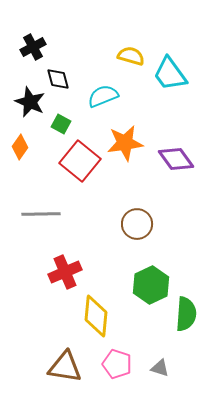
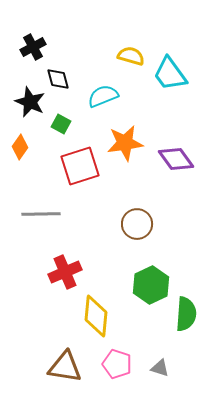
red square: moved 5 px down; rotated 33 degrees clockwise
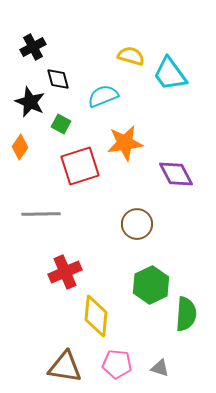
purple diamond: moved 15 px down; rotated 9 degrees clockwise
pink pentagon: rotated 12 degrees counterclockwise
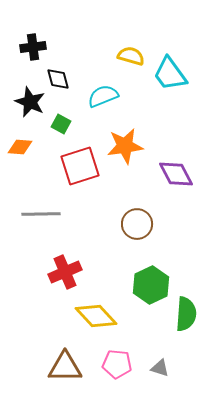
black cross: rotated 20 degrees clockwise
orange star: moved 3 px down
orange diamond: rotated 60 degrees clockwise
yellow diamond: rotated 48 degrees counterclockwise
brown triangle: rotated 9 degrees counterclockwise
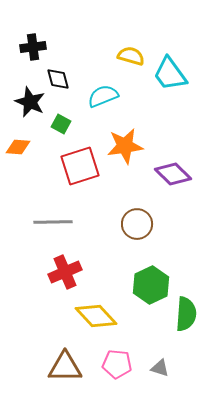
orange diamond: moved 2 px left
purple diamond: moved 3 px left; rotated 18 degrees counterclockwise
gray line: moved 12 px right, 8 px down
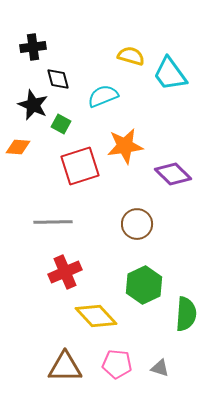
black star: moved 3 px right, 3 px down
green hexagon: moved 7 px left
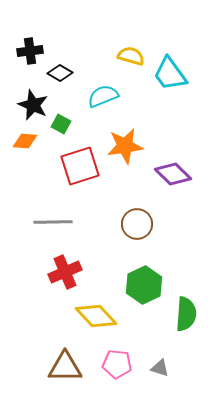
black cross: moved 3 px left, 4 px down
black diamond: moved 2 px right, 6 px up; rotated 45 degrees counterclockwise
orange diamond: moved 7 px right, 6 px up
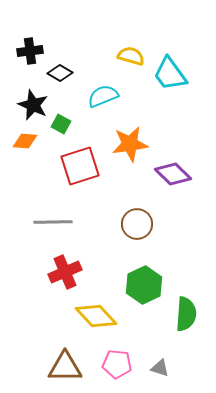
orange star: moved 5 px right, 2 px up
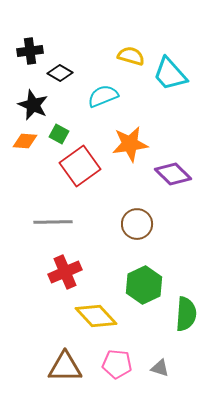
cyan trapezoid: rotated 6 degrees counterclockwise
green square: moved 2 px left, 10 px down
red square: rotated 18 degrees counterclockwise
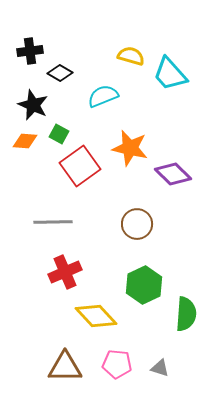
orange star: moved 4 px down; rotated 21 degrees clockwise
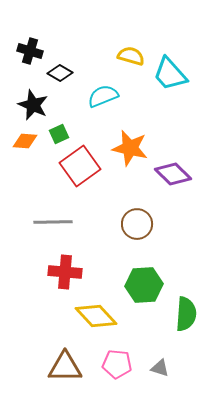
black cross: rotated 25 degrees clockwise
green square: rotated 36 degrees clockwise
red cross: rotated 28 degrees clockwise
green hexagon: rotated 21 degrees clockwise
